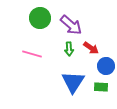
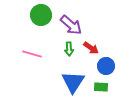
green circle: moved 1 px right, 3 px up
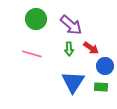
green circle: moved 5 px left, 4 px down
blue circle: moved 1 px left
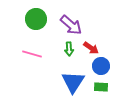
blue circle: moved 4 px left
